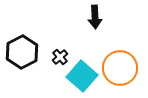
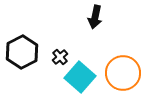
black arrow: rotated 15 degrees clockwise
orange circle: moved 3 px right, 5 px down
cyan square: moved 2 px left, 1 px down
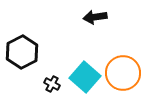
black arrow: rotated 70 degrees clockwise
black cross: moved 8 px left, 27 px down; rotated 21 degrees counterclockwise
cyan square: moved 5 px right
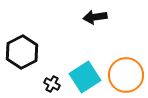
orange circle: moved 3 px right, 2 px down
cyan square: rotated 16 degrees clockwise
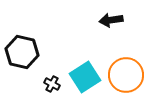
black arrow: moved 16 px right, 3 px down
black hexagon: rotated 20 degrees counterclockwise
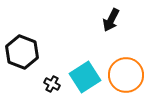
black arrow: rotated 55 degrees counterclockwise
black hexagon: rotated 8 degrees clockwise
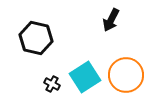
black hexagon: moved 14 px right, 14 px up; rotated 8 degrees counterclockwise
